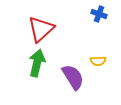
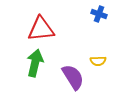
red triangle: rotated 36 degrees clockwise
green arrow: moved 2 px left
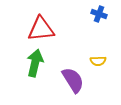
purple semicircle: moved 3 px down
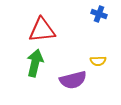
red triangle: moved 1 px right, 1 px down
purple semicircle: rotated 108 degrees clockwise
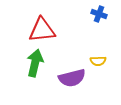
purple semicircle: moved 1 px left, 2 px up
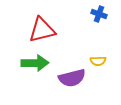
red triangle: rotated 8 degrees counterclockwise
green arrow: rotated 76 degrees clockwise
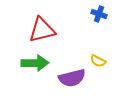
yellow semicircle: rotated 28 degrees clockwise
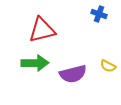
yellow semicircle: moved 10 px right, 5 px down
purple semicircle: moved 1 px right, 4 px up
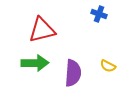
purple semicircle: moved 1 px up; rotated 72 degrees counterclockwise
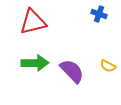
red triangle: moved 9 px left, 8 px up
purple semicircle: moved 1 px left, 2 px up; rotated 48 degrees counterclockwise
